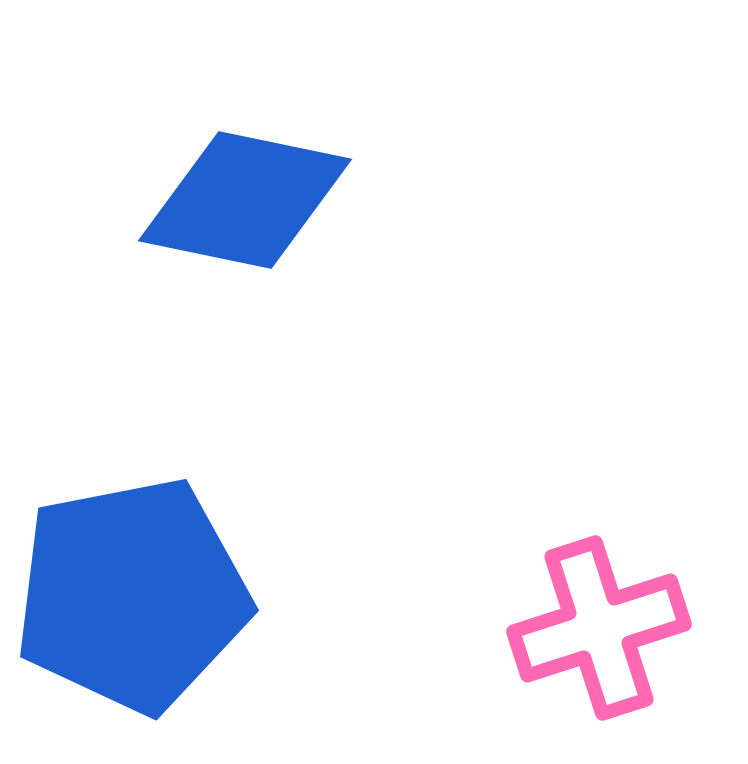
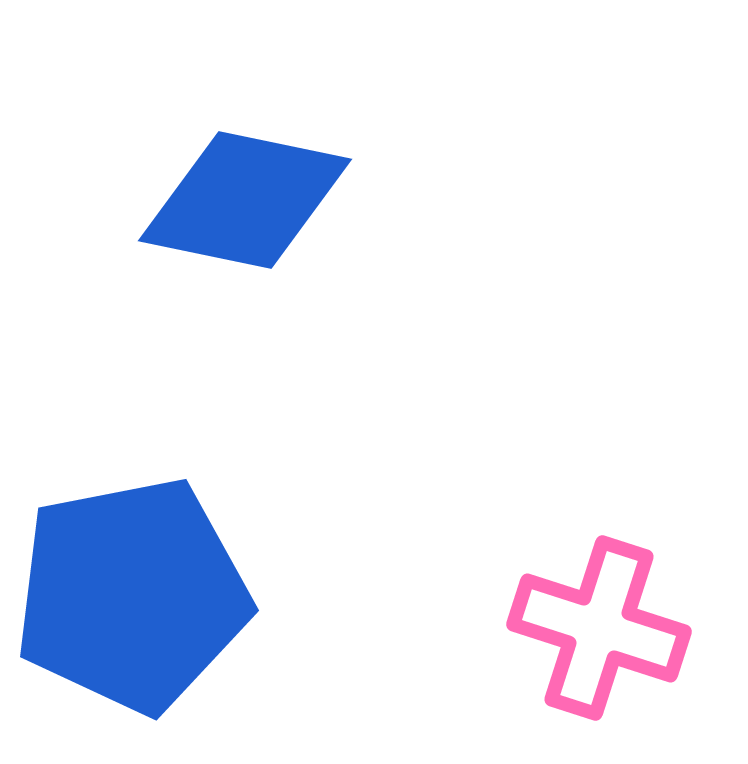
pink cross: rotated 36 degrees clockwise
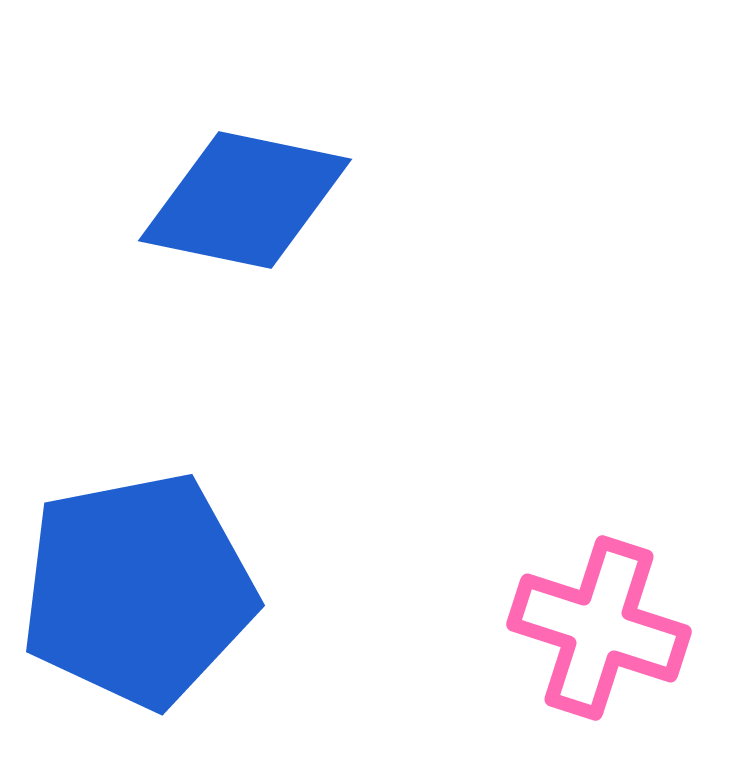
blue pentagon: moved 6 px right, 5 px up
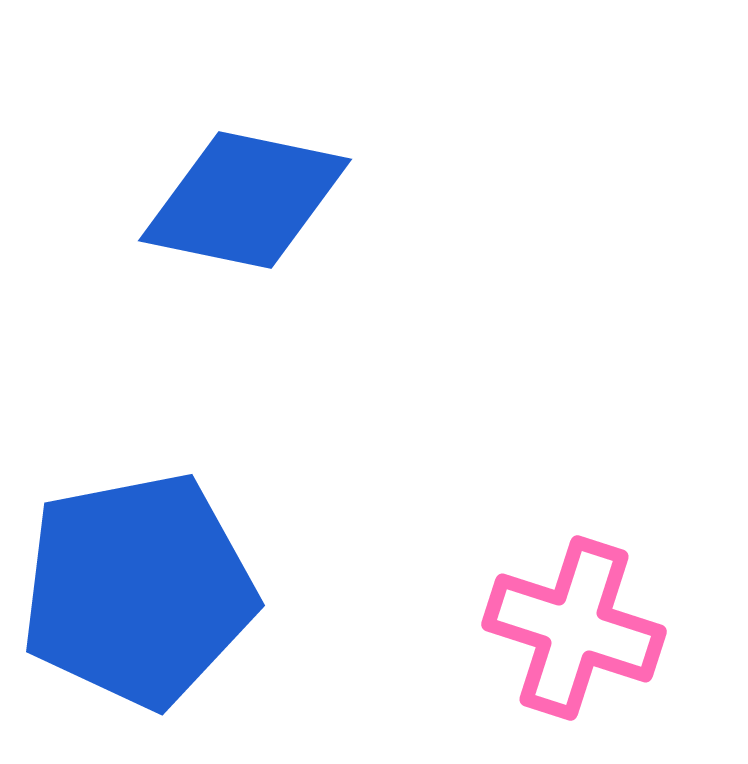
pink cross: moved 25 px left
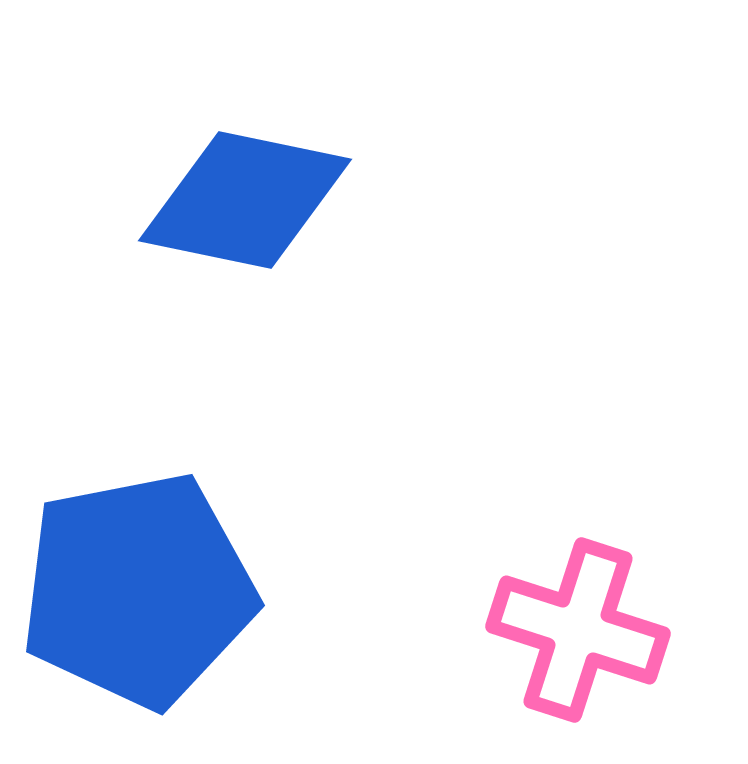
pink cross: moved 4 px right, 2 px down
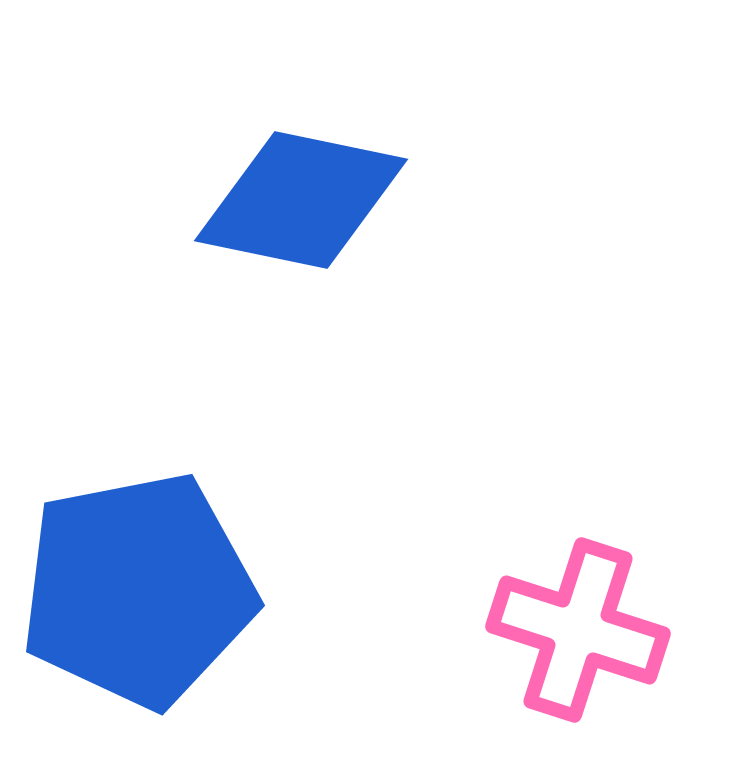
blue diamond: moved 56 px right
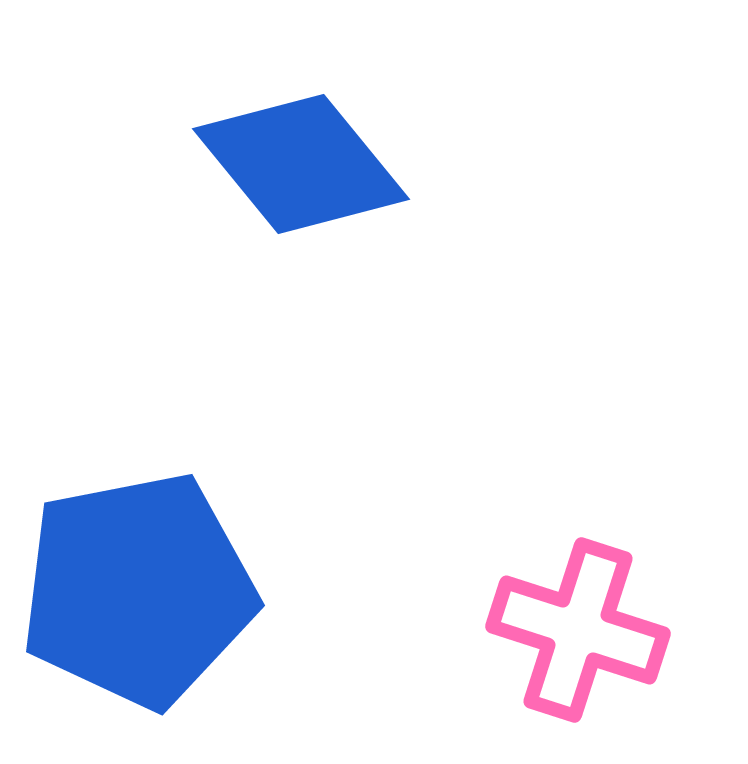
blue diamond: moved 36 px up; rotated 39 degrees clockwise
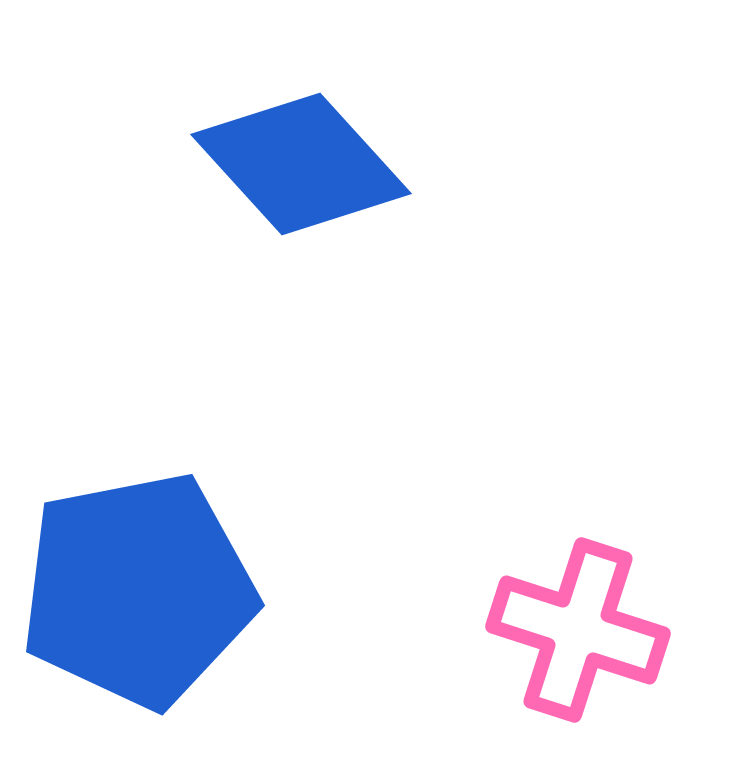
blue diamond: rotated 3 degrees counterclockwise
